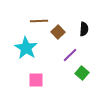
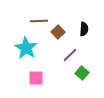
pink square: moved 2 px up
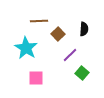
brown square: moved 2 px down
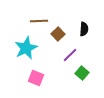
cyan star: rotated 15 degrees clockwise
pink square: rotated 21 degrees clockwise
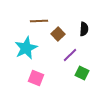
green square: rotated 16 degrees counterclockwise
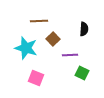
brown square: moved 5 px left, 5 px down
cyan star: rotated 30 degrees counterclockwise
purple line: rotated 42 degrees clockwise
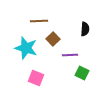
black semicircle: moved 1 px right
